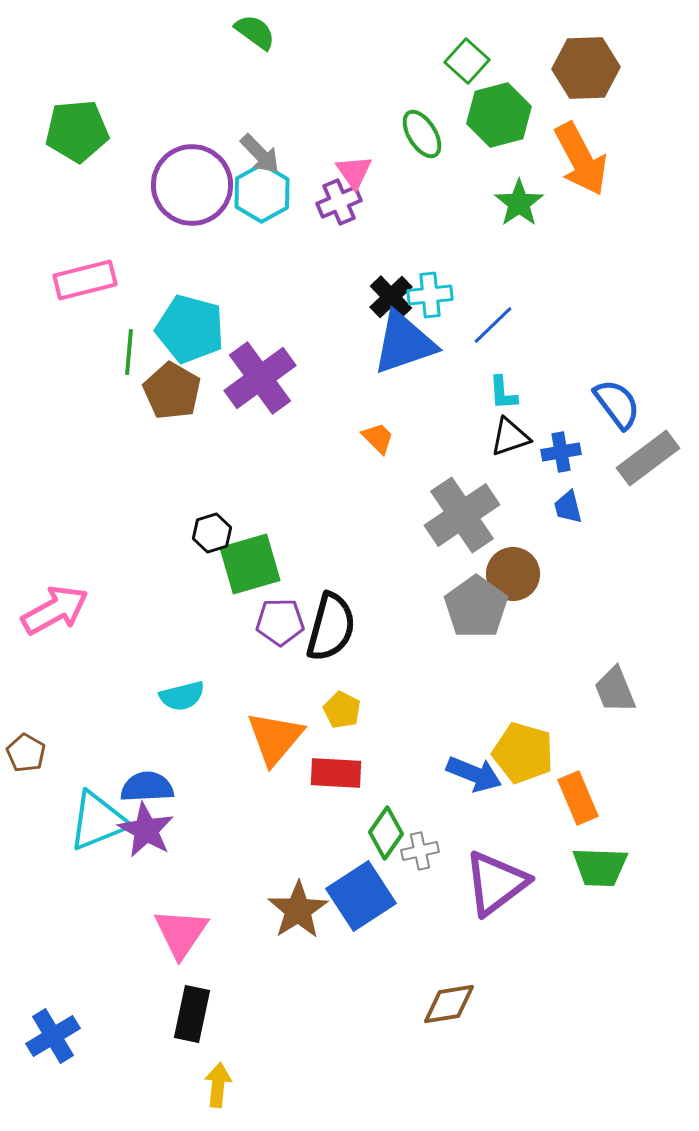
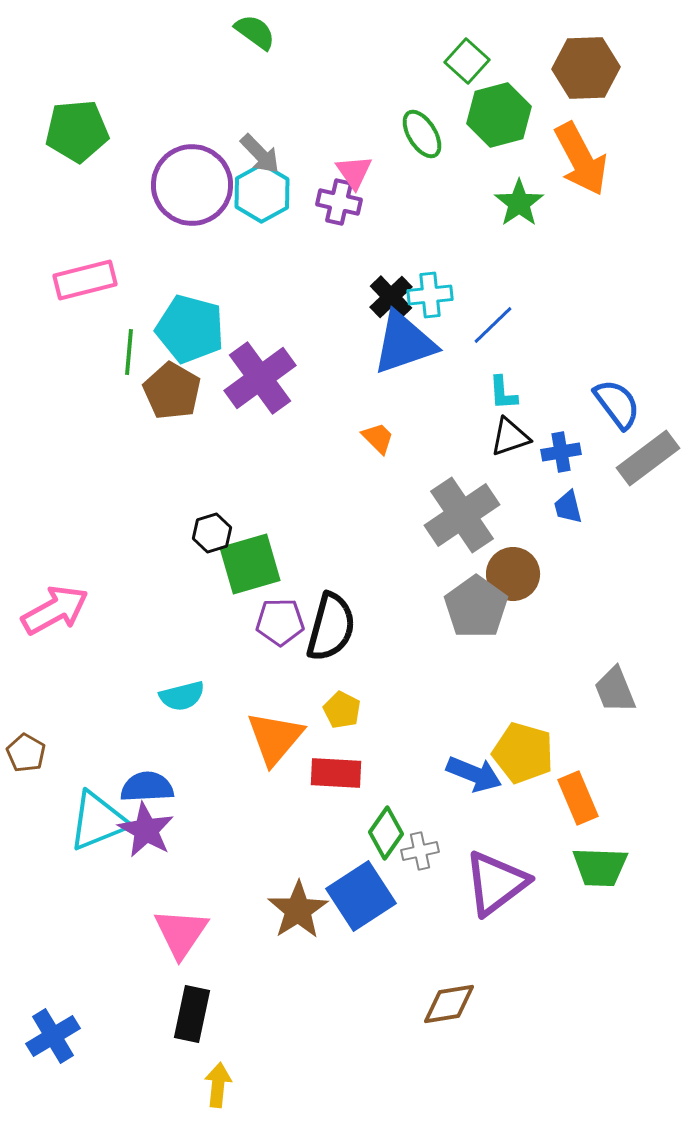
purple cross at (339, 202): rotated 36 degrees clockwise
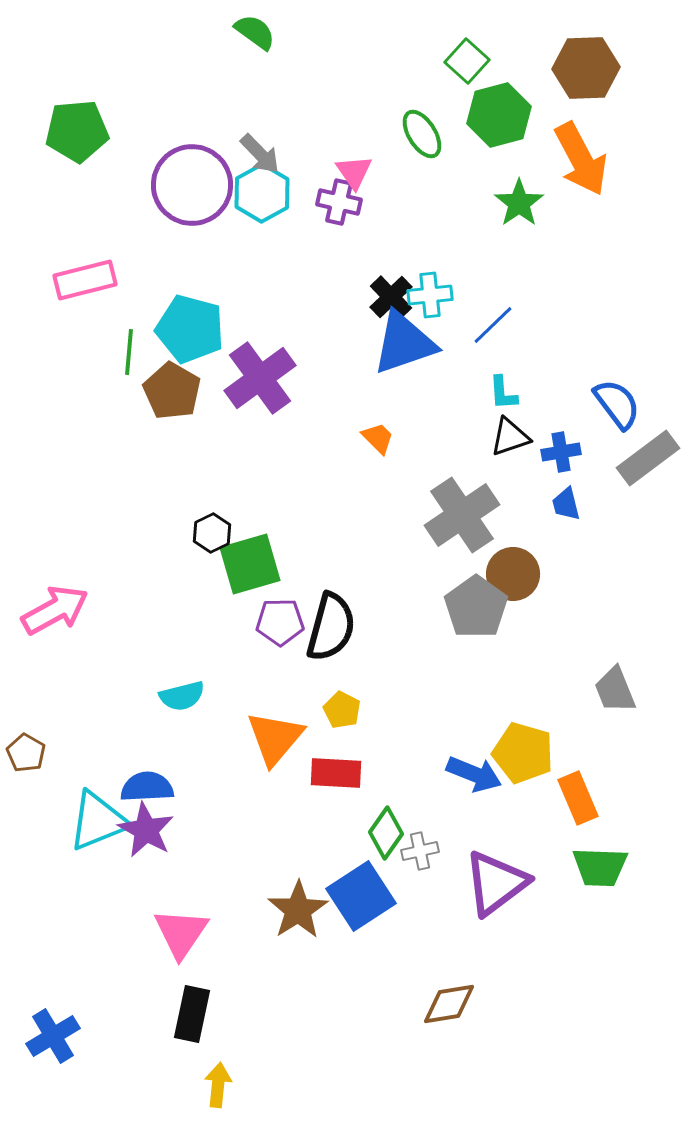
blue trapezoid at (568, 507): moved 2 px left, 3 px up
black hexagon at (212, 533): rotated 9 degrees counterclockwise
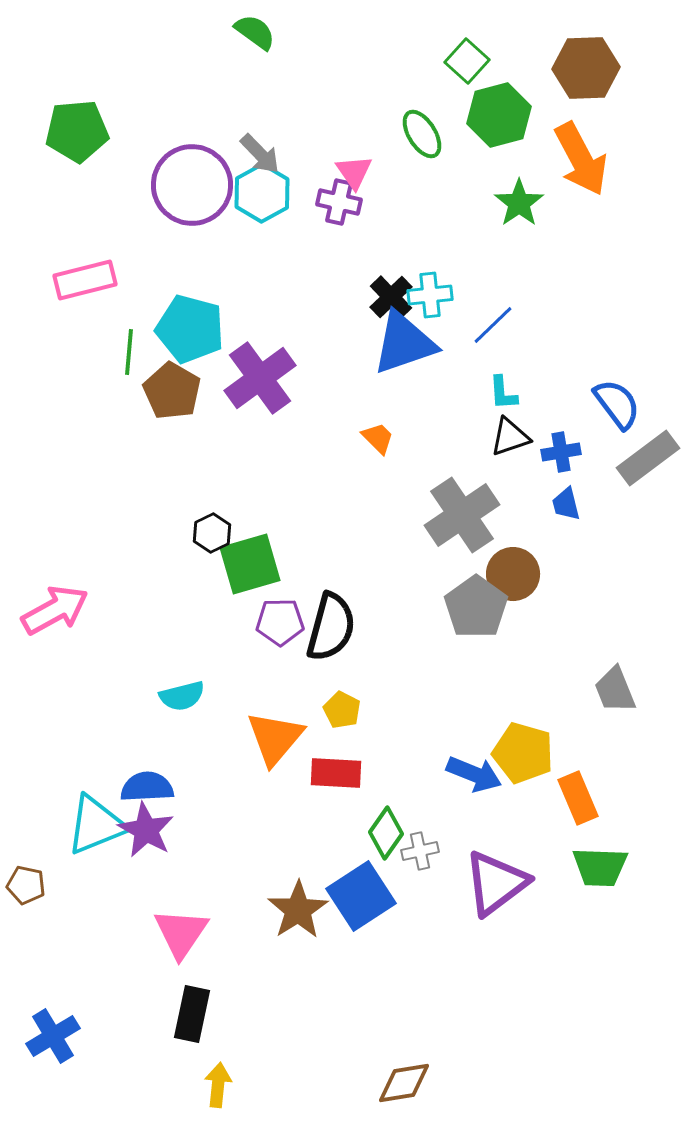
brown pentagon at (26, 753): moved 132 px down; rotated 18 degrees counterclockwise
cyan triangle at (98, 821): moved 2 px left, 4 px down
brown diamond at (449, 1004): moved 45 px left, 79 px down
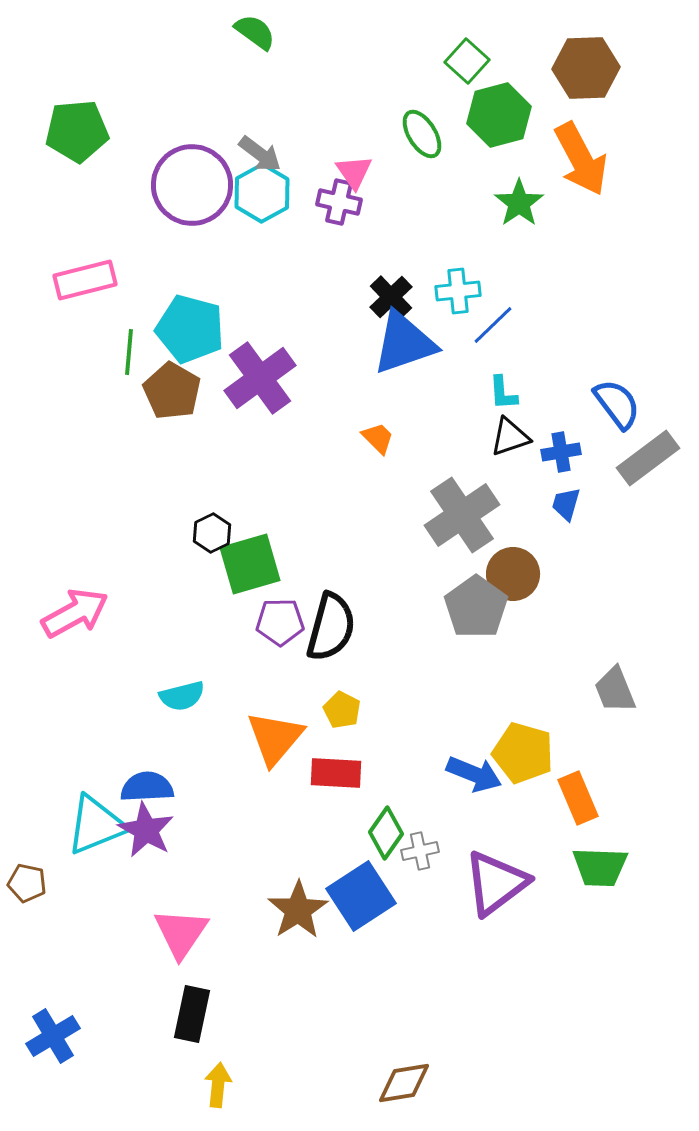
gray arrow at (260, 154): rotated 9 degrees counterclockwise
cyan cross at (430, 295): moved 28 px right, 4 px up
blue trapezoid at (566, 504): rotated 30 degrees clockwise
pink arrow at (55, 610): moved 20 px right, 3 px down
brown pentagon at (26, 885): moved 1 px right, 2 px up
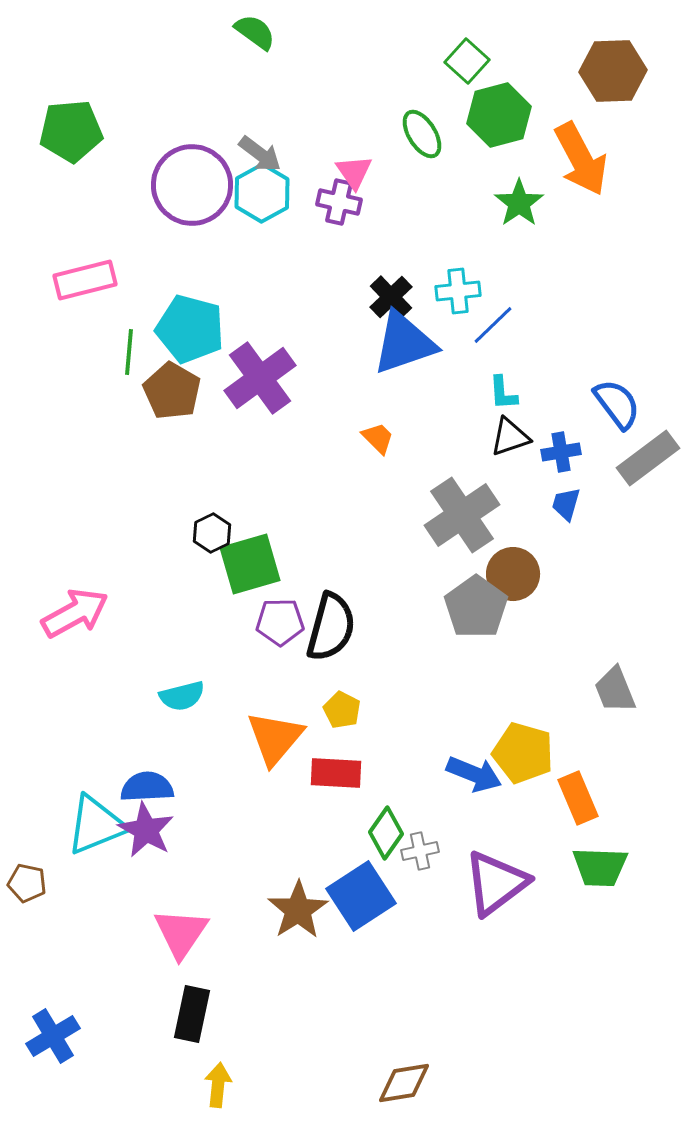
brown hexagon at (586, 68): moved 27 px right, 3 px down
green pentagon at (77, 131): moved 6 px left
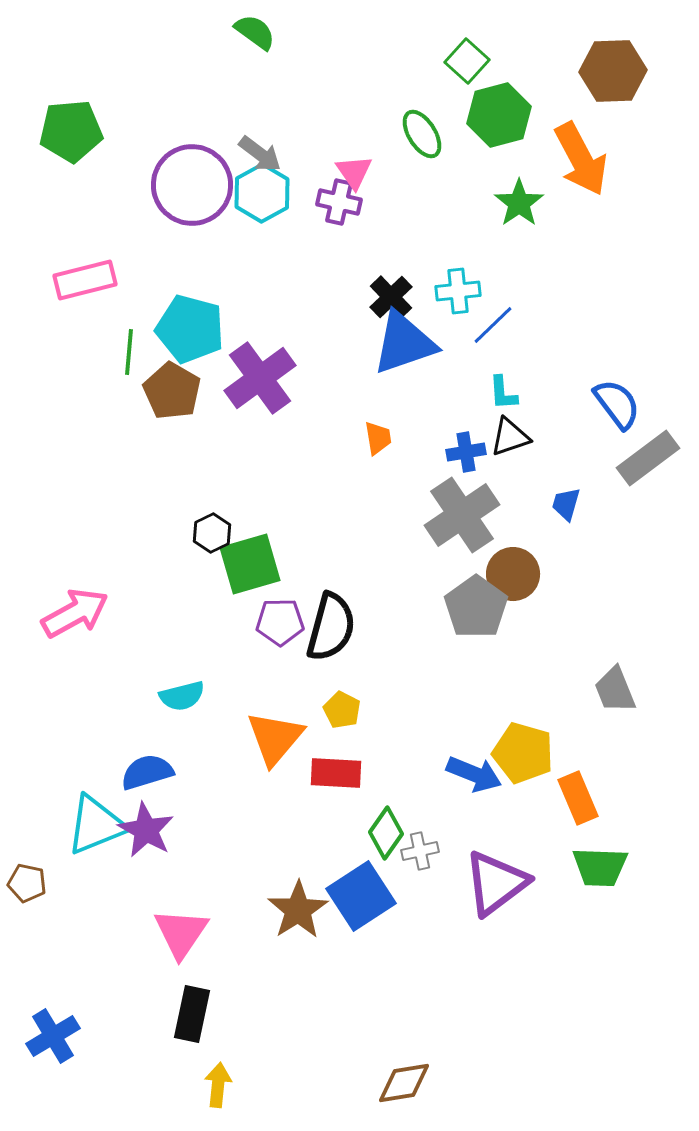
orange trapezoid at (378, 438): rotated 36 degrees clockwise
blue cross at (561, 452): moved 95 px left
blue semicircle at (147, 787): moved 15 px up; rotated 14 degrees counterclockwise
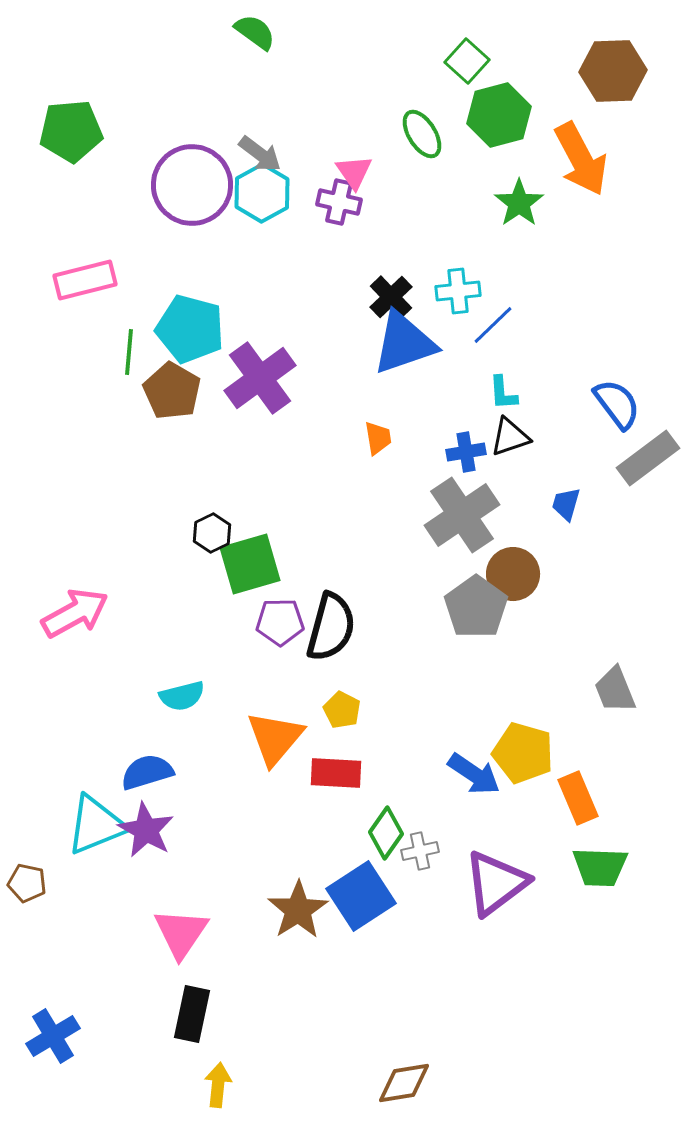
blue arrow at (474, 774): rotated 12 degrees clockwise
